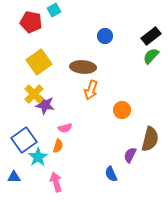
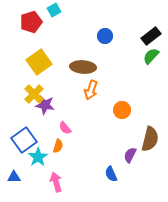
red pentagon: rotated 30 degrees counterclockwise
pink semicircle: rotated 64 degrees clockwise
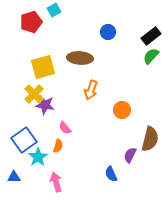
blue circle: moved 3 px right, 4 px up
yellow square: moved 4 px right, 5 px down; rotated 20 degrees clockwise
brown ellipse: moved 3 px left, 9 px up
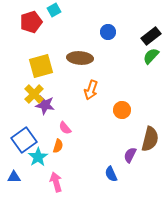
yellow square: moved 2 px left, 1 px up
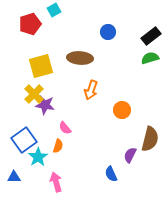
red pentagon: moved 1 px left, 2 px down
green semicircle: moved 1 px left, 2 px down; rotated 30 degrees clockwise
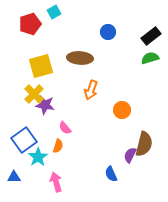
cyan square: moved 2 px down
brown semicircle: moved 6 px left, 5 px down
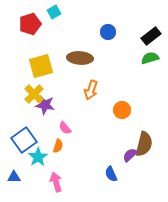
purple semicircle: rotated 21 degrees clockwise
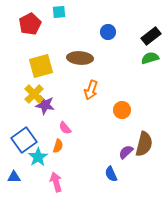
cyan square: moved 5 px right; rotated 24 degrees clockwise
red pentagon: rotated 10 degrees counterclockwise
purple semicircle: moved 4 px left, 3 px up
